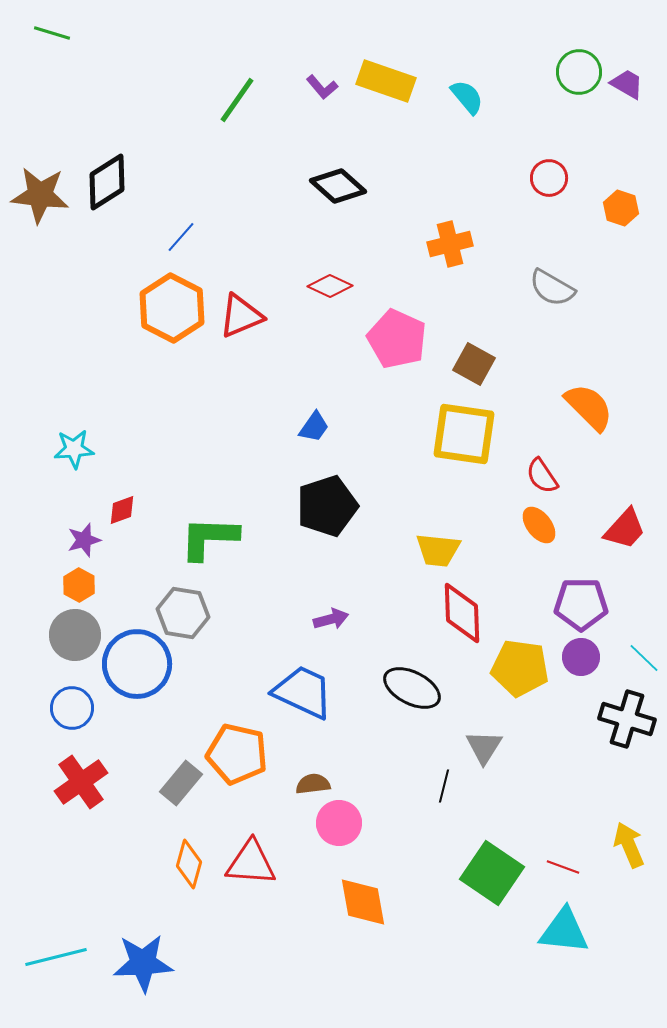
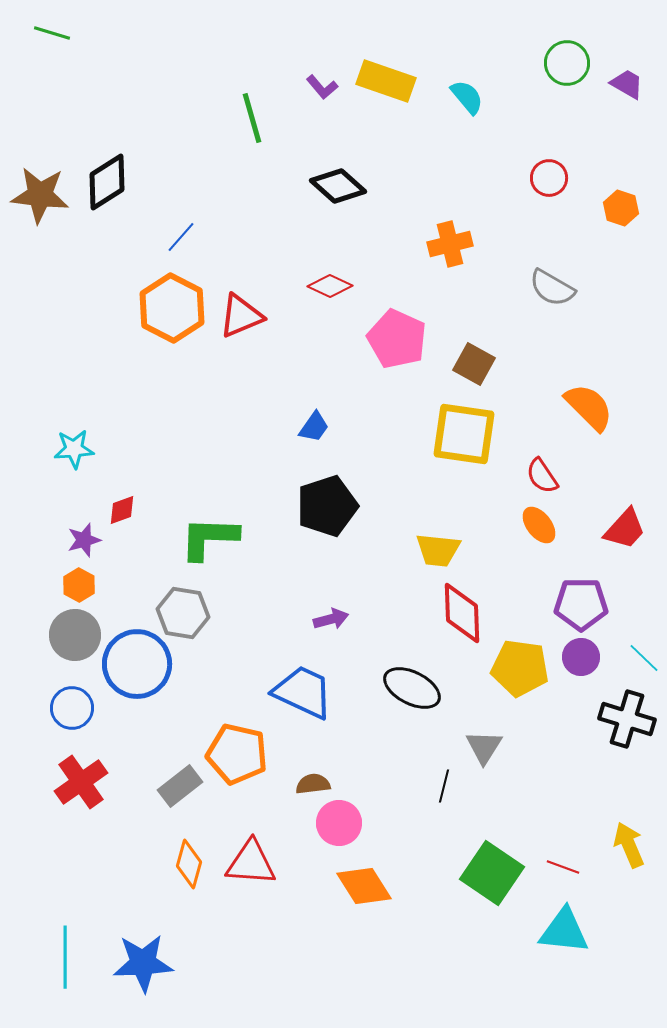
green circle at (579, 72): moved 12 px left, 9 px up
green line at (237, 100): moved 15 px right, 18 px down; rotated 51 degrees counterclockwise
gray rectangle at (181, 783): moved 1 px left, 3 px down; rotated 12 degrees clockwise
orange diamond at (363, 902): moved 1 px right, 16 px up; rotated 22 degrees counterclockwise
cyan line at (56, 957): moved 9 px right; rotated 76 degrees counterclockwise
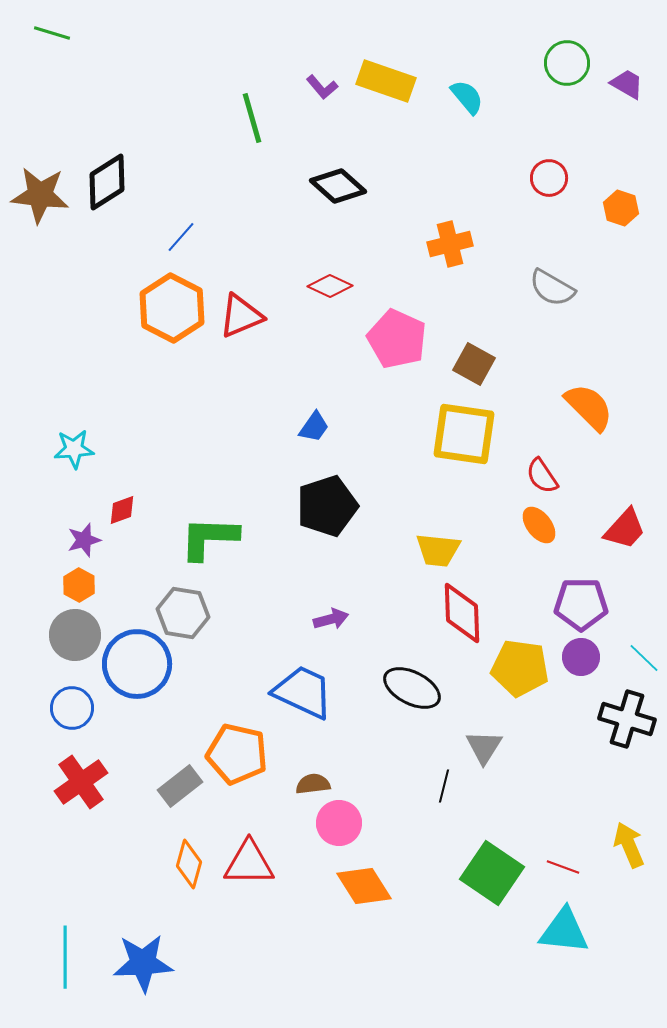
red triangle at (251, 863): moved 2 px left; rotated 4 degrees counterclockwise
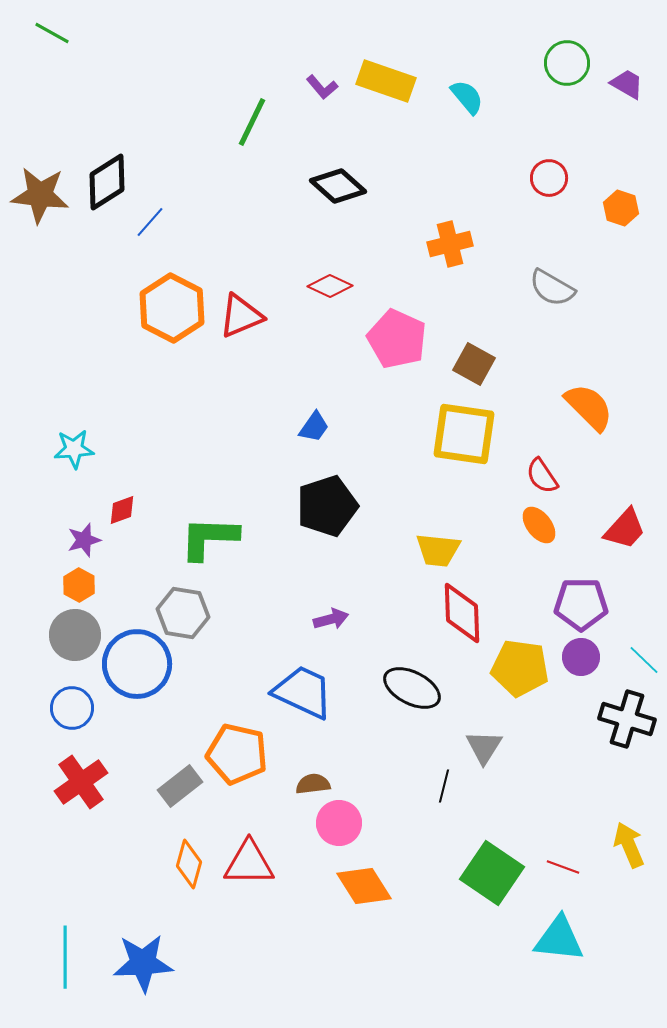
green line at (52, 33): rotated 12 degrees clockwise
green line at (252, 118): moved 4 px down; rotated 42 degrees clockwise
blue line at (181, 237): moved 31 px left, 15 px up
cyan line at (644, 658): moved 2 px down
cyan triangle at (564, 931): moved 5 px left, 8 px down
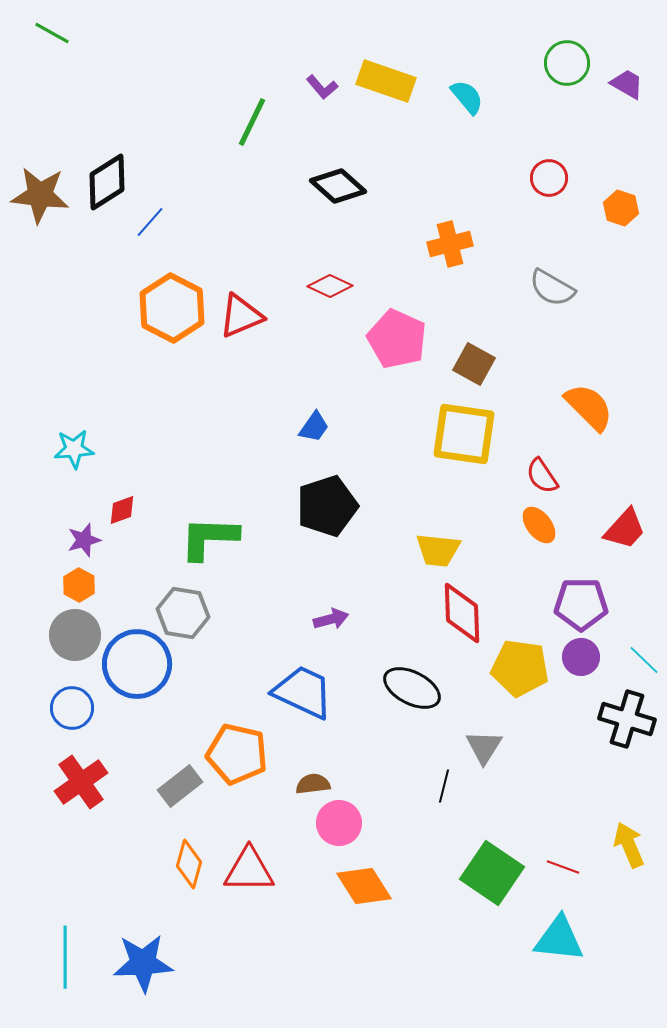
red triangle at (249, 863): moved 7 px down
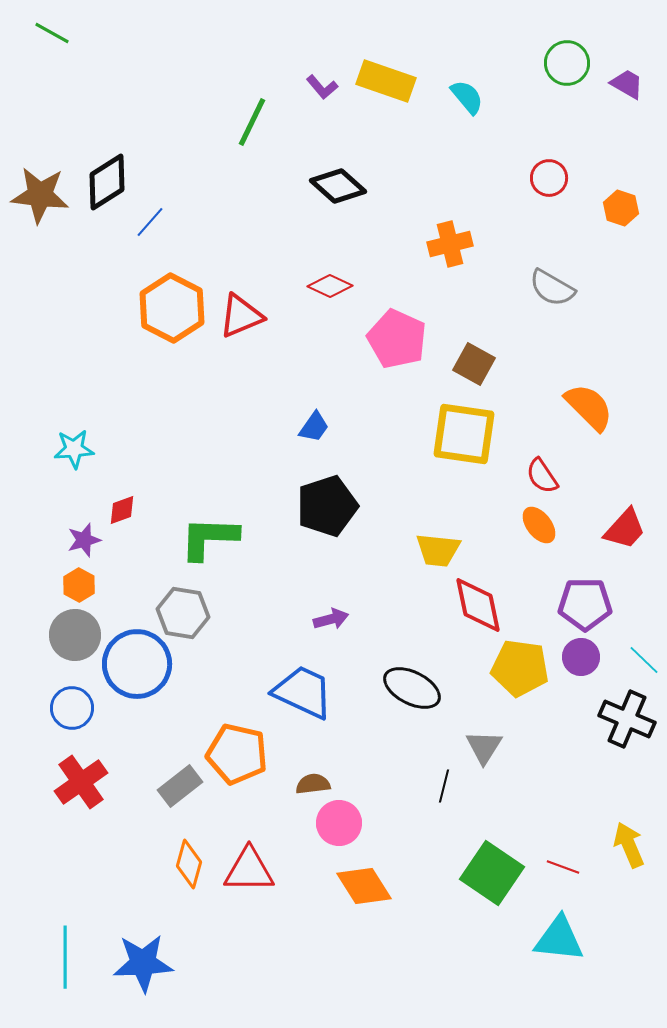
purple pentagon at (581, 604): moved 4 px right
red diamond at (462, 613): moved 16 px right, 8 px up; rotated 10 degrees counterclockwise
black cross at (627, 719): rotated 6 degrees clockwise
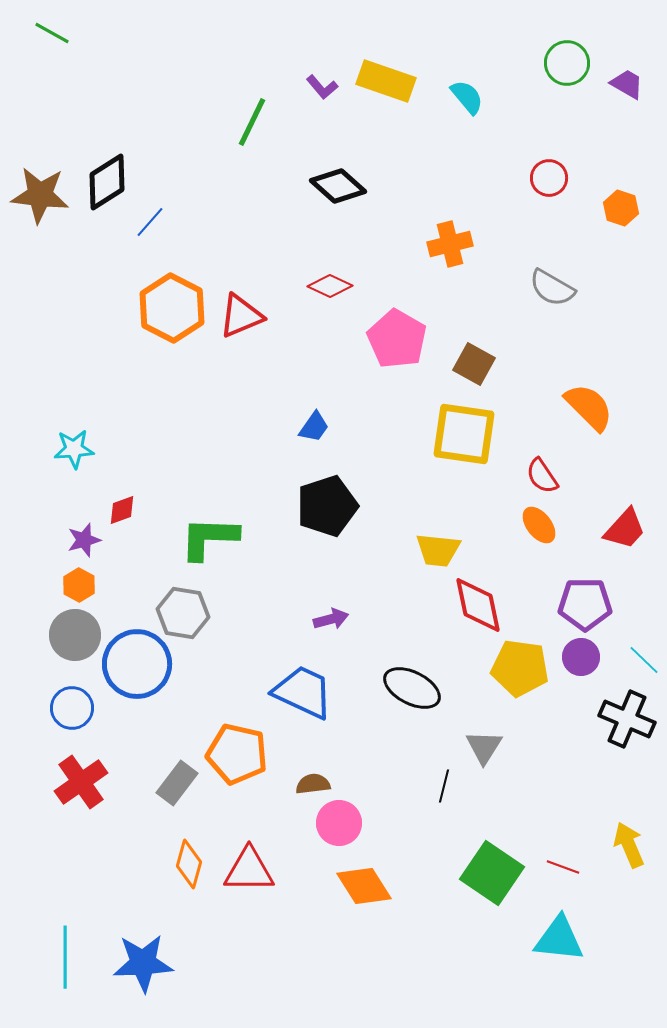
pink pentagon at (397, 339): rotated 6 degrees clockwise
gray rectangle at (180, 786): moved 3 px left, 3 px up; rotated 15 degrees counterclockwise
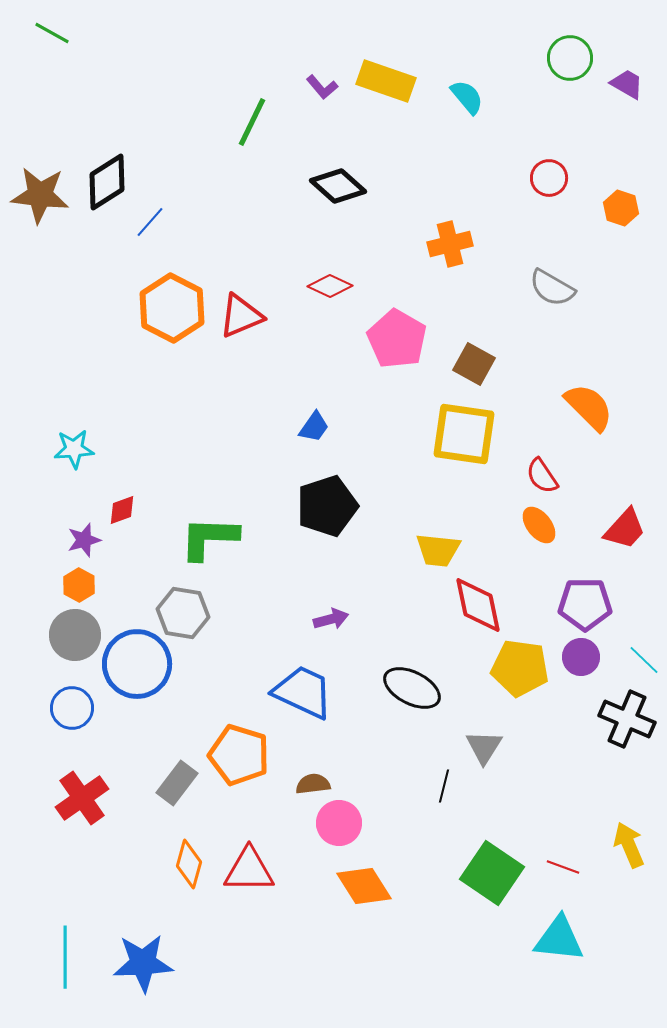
green circle at (567, 63): moved 3 px right, 5 px up
orange pentagon at (237, 754): moved 2 px right, 1 px down; rotated 4 degrees clockwise
red cross at (81, 782): moved 1 px right, 16 px down
